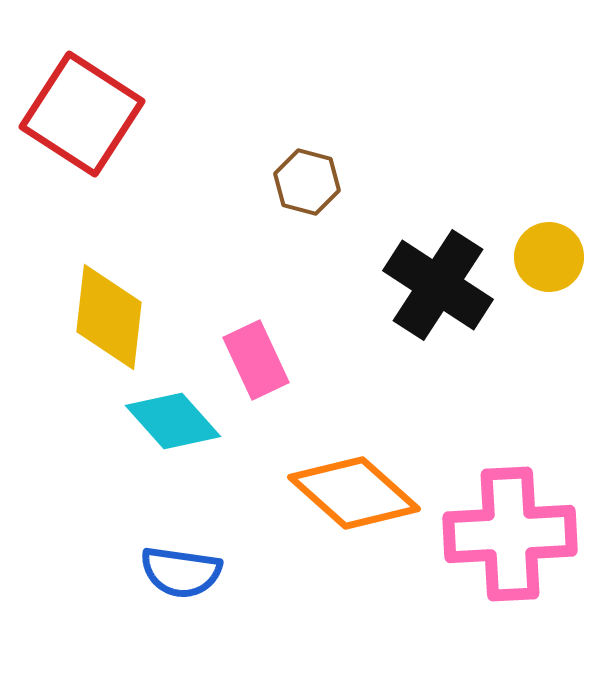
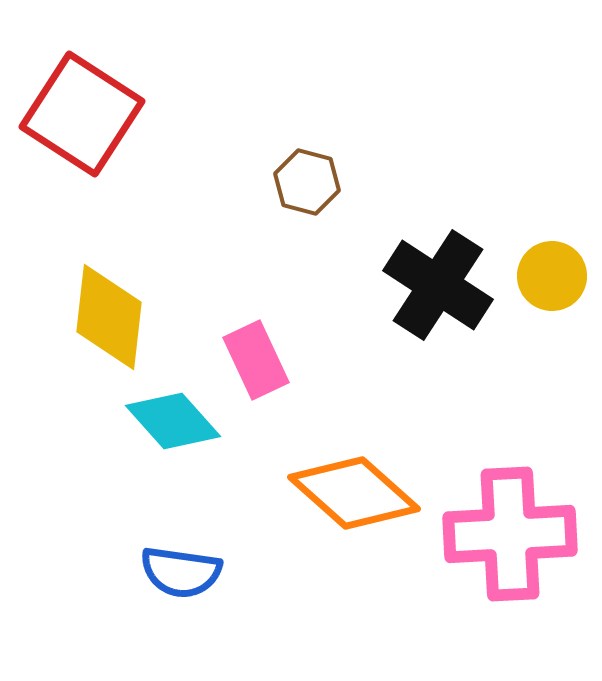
yellow circle: moved 3 px right, 19 px down
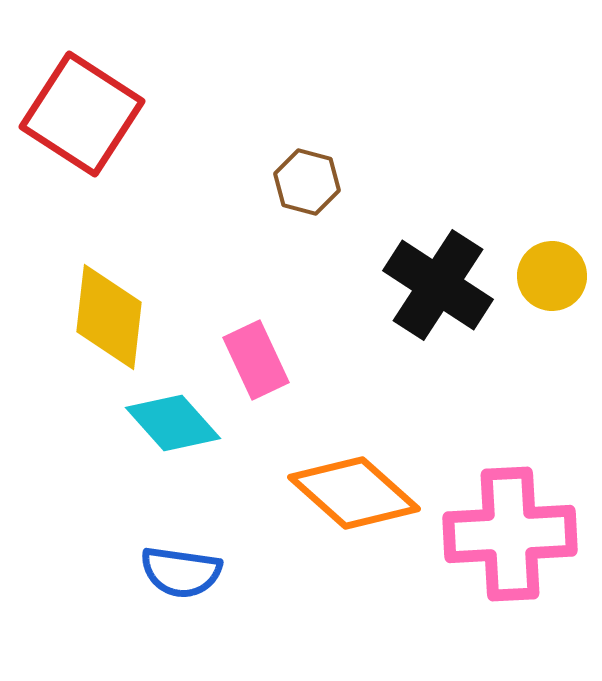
cyan diamond: moved 2 px down
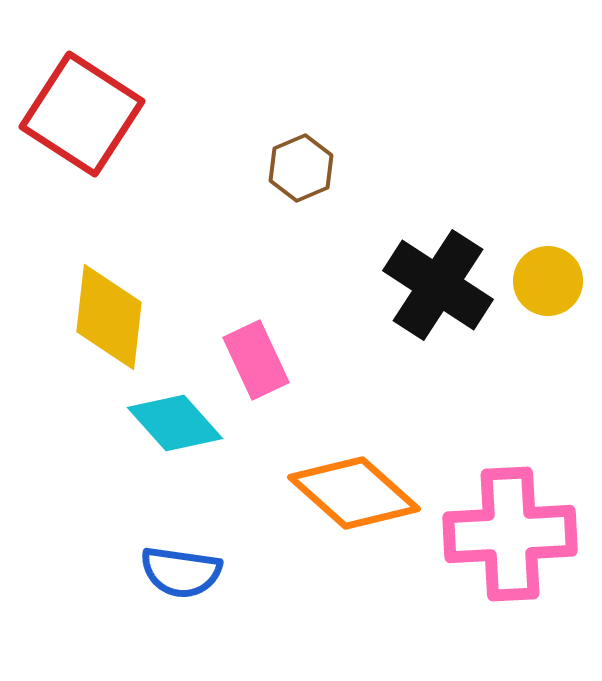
brown hexagon: moved 6 px left, 14 px up; rotated 22 degrees clockwise
yellow circle: moved 4 px left, 5 px down
cyan diamond: moved 2 px right
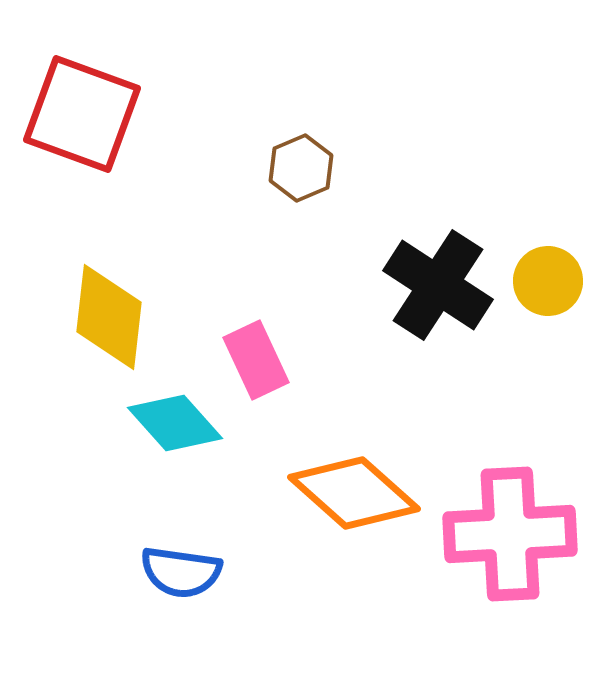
red square: rotated 13 degrees counterclockwise
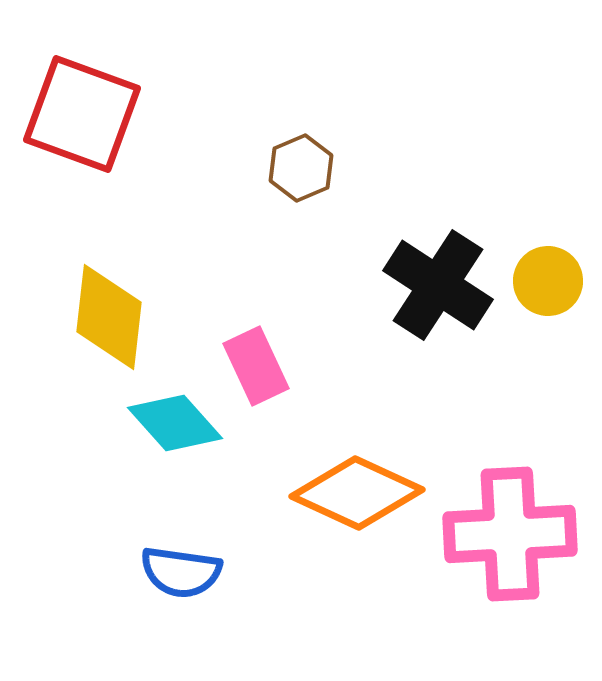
pink rectangle: moved 6 px down
orange diamond: moved 3 px right; rotated 17 degrees counterclockwise
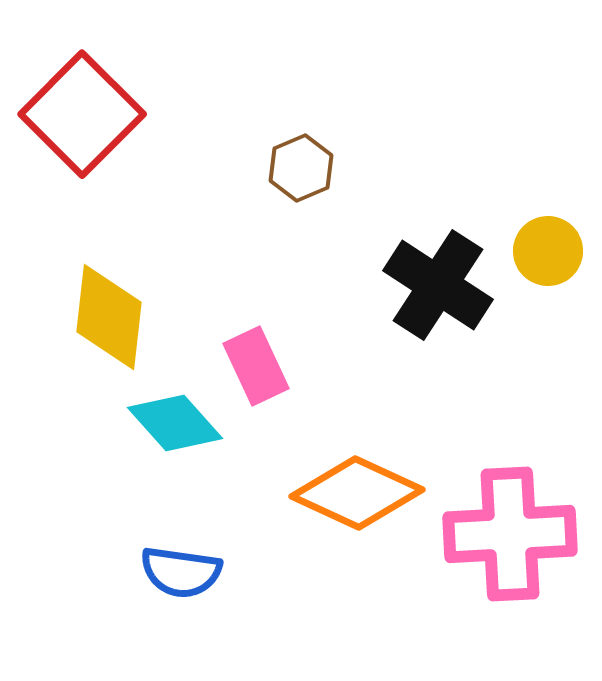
red square: rotated 25 degrees clockwise
yellow circle: moved 30 px up
